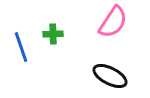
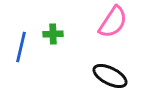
blue line: rotated 32 degrees clockwise
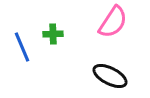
blue line: moved 1 px right; rotated 36 degrees counterclockwise
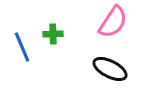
black ellipse: moved 7 px up
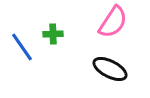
blue line: rotated 12 degrees counterclockwise
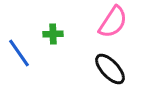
blue line: moved 3 px left, 6 px down
black ellipse: rotated 20 degrees clockwise
